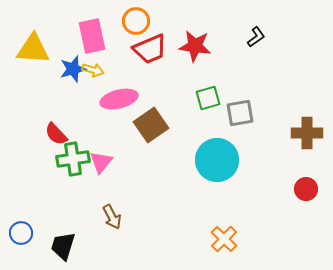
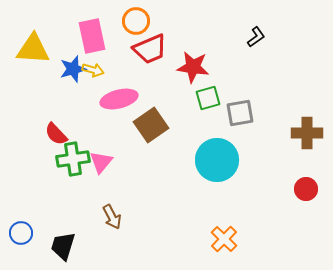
red star: moved 2 px left, 21 px down
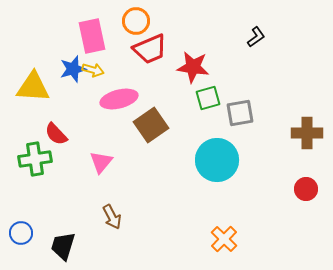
yellow triangle: moved 38 px down
green cross: moved 38 px left
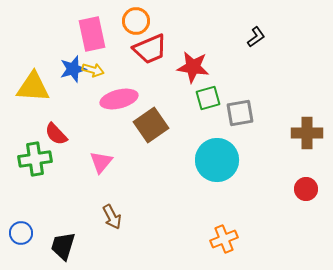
pink rectangle: moved 2 px up
orange cross: rotated 24 degrees clockwise
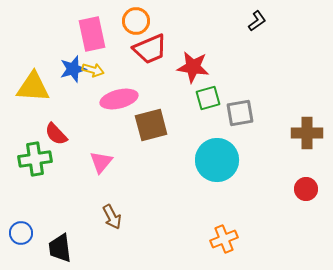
black L-shape: moved 1 px right, 16 px up
brown square: rotated 20 degrees clockwise
black trapezoid: moved 3 px left, 2 px down; rotated 24 degrees counterclockwise
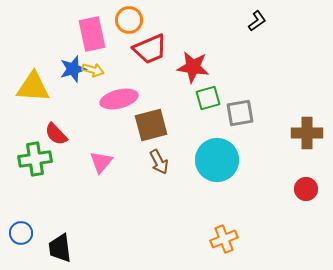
orange circle: moved 7 px left, 1 px up
brown arrow: moved 47 px right, 55 px up
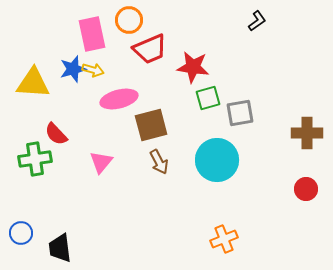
yellow triangle: moved 4 px up
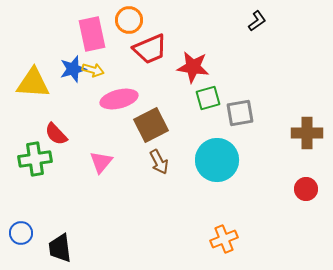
brown square: rotated 12 degrees counterclockwise
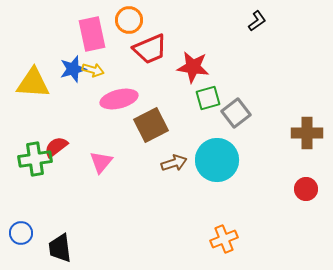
gray square: moved 4 px left; rotated 28 degrees counterclockwise
red semicircle: moved 13 px down; rotated 95 degrees clockwise
brown arrow: moved 15 px right, 1 px down; rotated 80 degrees counterclockwise
